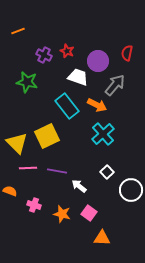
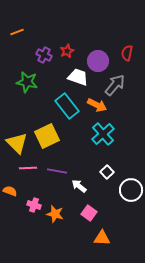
orange line: moved 1 px left, 1 px down
red star: rotated 24 degrees clockwise
orange star: moved 7 px left
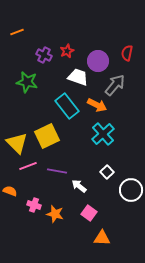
pink line: moved 2 px up; rotated 18 degrees counterclockwise
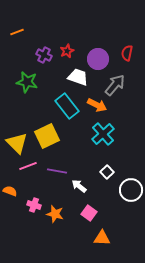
purple circle: moved 2 px up
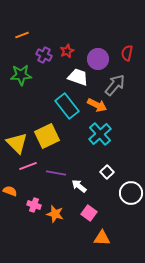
orange line: moved 5 px right, 3 px down
green star: moved 6 px left, 7 px up; rotated 15 degrees counterclockwise
cyan cross: moved 3 px left
purple line: moved 1 px left, 2 px down
white circle: moved 3 px down
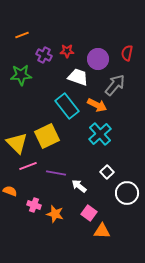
red star: rotated 24 degrees clockwise
white circle: moved 4 px left
orange triangle: moved 7 px up
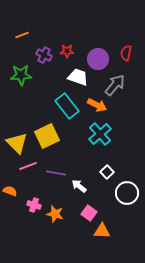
red semicircle: moved 1 px left
